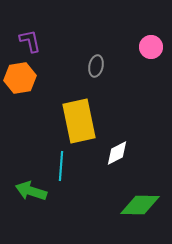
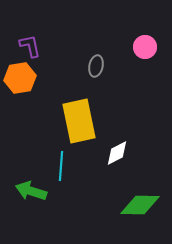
purple L-shape: moved 5 px down
pink circle: moved 6 px left
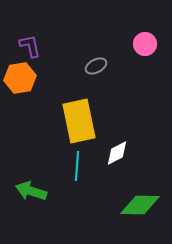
pink circle: moved 3 px up
gray ellipse: rotated 50 degrees clockwise
cyan line: moved 16 px right
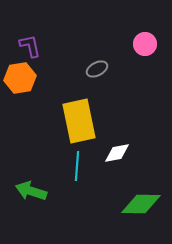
gray ellipse: moved 1 px right, 3 px down
white diamond: rotated 16 degrees clockwise
green diamond: moved 1 px right, 1 px up
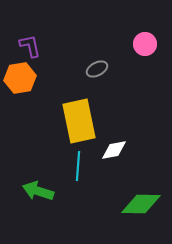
white diamond: moved 3 px left, 3 px up
cyan line: moved 1 px right
green arrow: moved 7 px right
